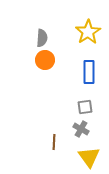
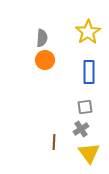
gray cross: rotated 28 degrees clockwise
yellow triangle: moved 4 px up
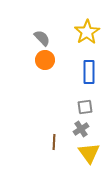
yellow star: moved 1 px left
gray semicircle: rotated 48 degrees counterclockwise
